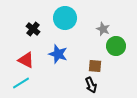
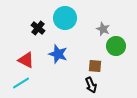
black cross: moved 5 px right, 1 px up
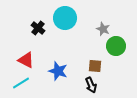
blue star: moved 17 px down
